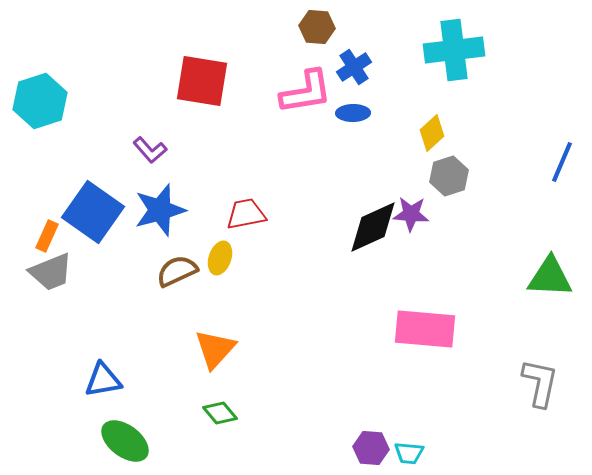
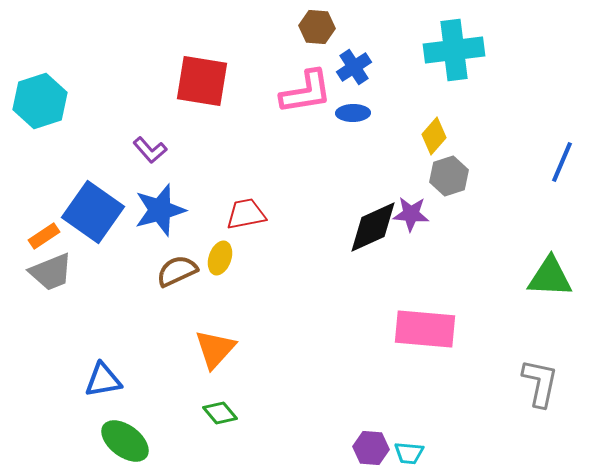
yellow diamond: moved 2 px right, 3 px down; rotated 6 degrees counterclockwise
orange rectangle: moved 3 px left; rotated 32 degrees clockwise
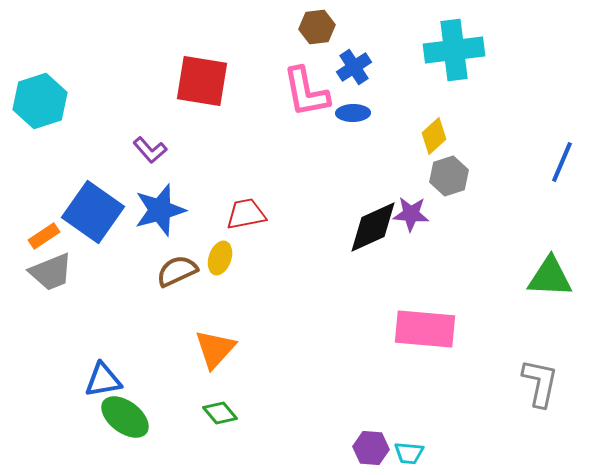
brown hexagon: rotated 12 degrees counterclockwise
pink L-shape: rotated 88 degrees clockwise
yellow diamond: rotated 6 degrees clockwise
green ellipse: moved 24 px up
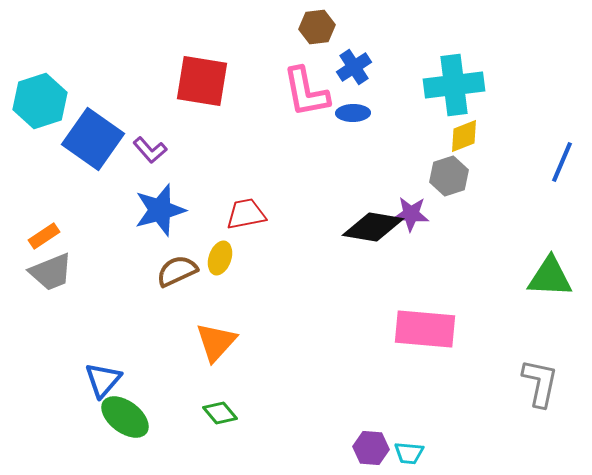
cyan cross: moved 35 px down
yellow diamond: moved 30 px right; rotated 21 degrees clockwise
blue square: moved 73 px up
black diamond: rotated 34 degrees clockwise
orange triangle: moved 1 px right, 7 px up
blue triangle: rotated 39 degrees counterclockwise
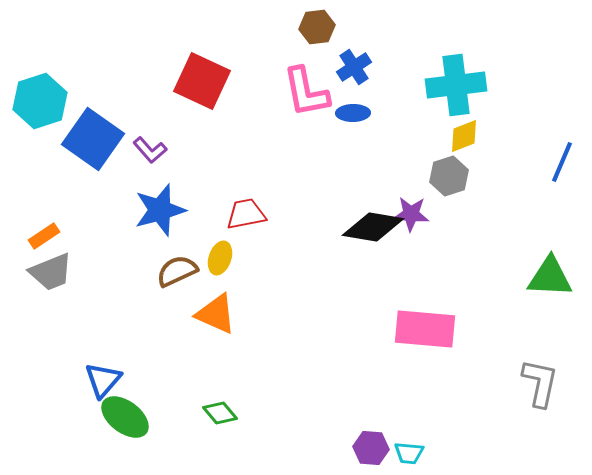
red square: rotated 16 degrees clockwise
cyan cross: moved 2 px right
orange triangle: moved 28 px up; rotated 48 degrees counterclockwise
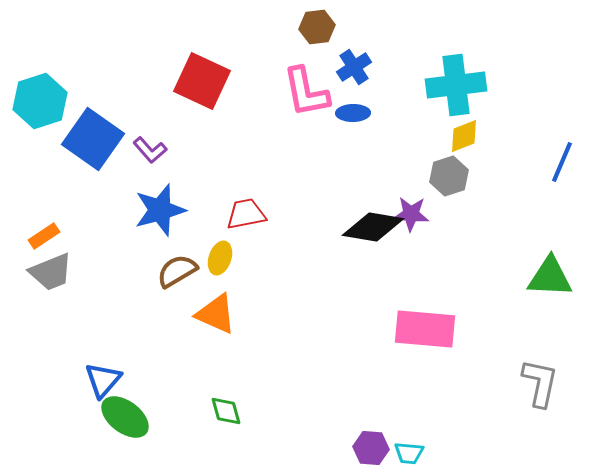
brown semicircle: rotated 6 degrees counterclockwise
green diamond: moved 6 px right, 2 px up; rotated 24 degrees clockwise
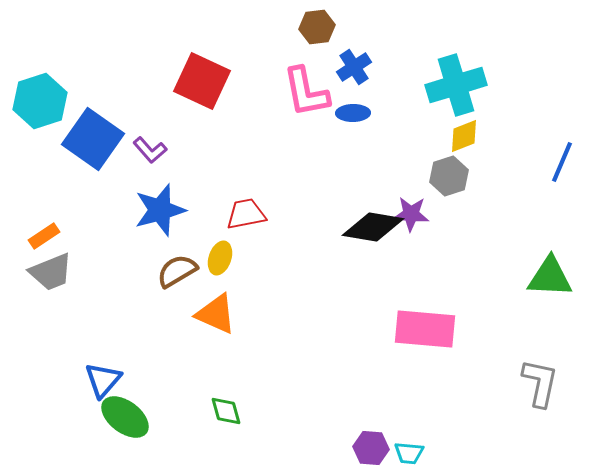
cyan cross: rotated 10 degrees counterclockwise
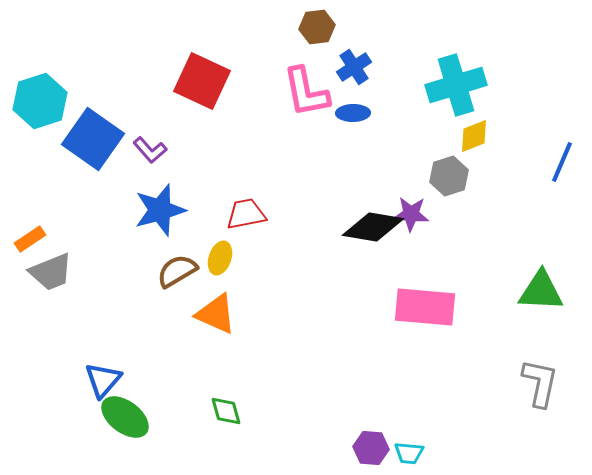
yellow diamond: moved 10 px right
orange rectangle: moved 14 px left, 3 px down
green triangle: moved 9 px left, 14 px down
pink rectangle: moved 22 px up
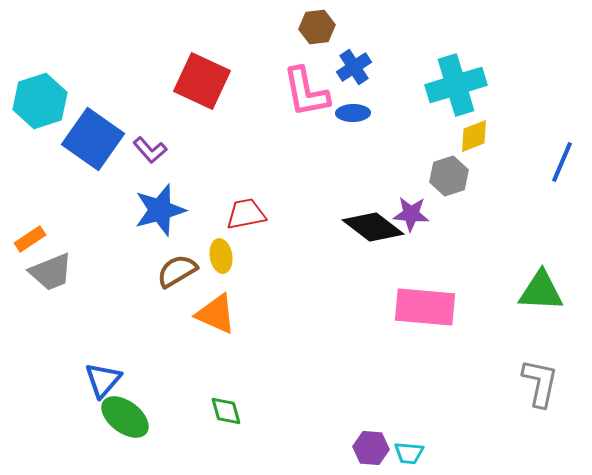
black diamond: rotated 28 degrees clockwise
yellow ellipse: moved 1 px right, 2 px up; rotated 28 degrees counterclockwise
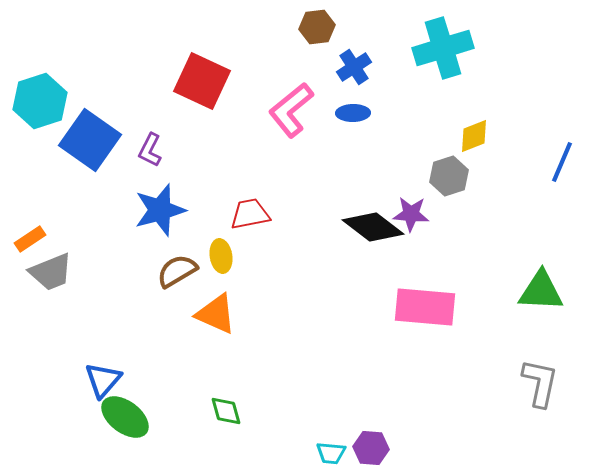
cyan cross: moved 13 px left, 37 px up
pink L-shape: moved 15 px left, 18 px down; rotated 62 degrees clockwise
blue square: moved 3 px left, 1 px down
purple L-shape: rotated 68 degrees clockwise
red trapezoid: moved 4 px right
cyan trapezoid: moved 78 px left
